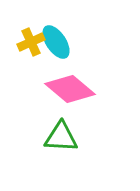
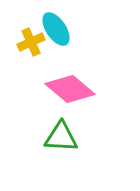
cyan ellipse: moved 13 px up
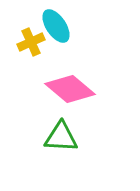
cyan ellipse: moved 3 px up
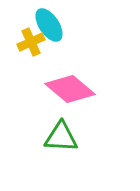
cyan ellipse: moved 7 px left, 1 px up
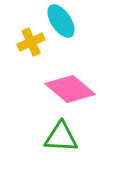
cyan ellipse: moved 12 px right, 4 px up
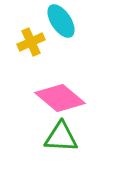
pink diamond: moved 10 px left, 9 px down
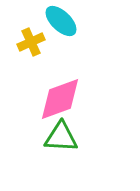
cyan ellipse: rotated 12 degrees counterclockwise
pink diamond: moved 1 px down; rotated 60 degrees counterclockwise
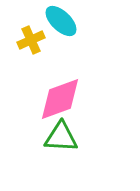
yellow cross: moved 2 px up
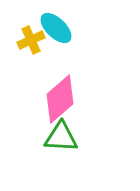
cyan ellipse: moved 5 px left, 7 px down
pink diamond: rotated 21 degrees counterclockwise
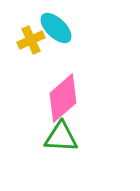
pink diamond: moved 3 px right, 1 px up
